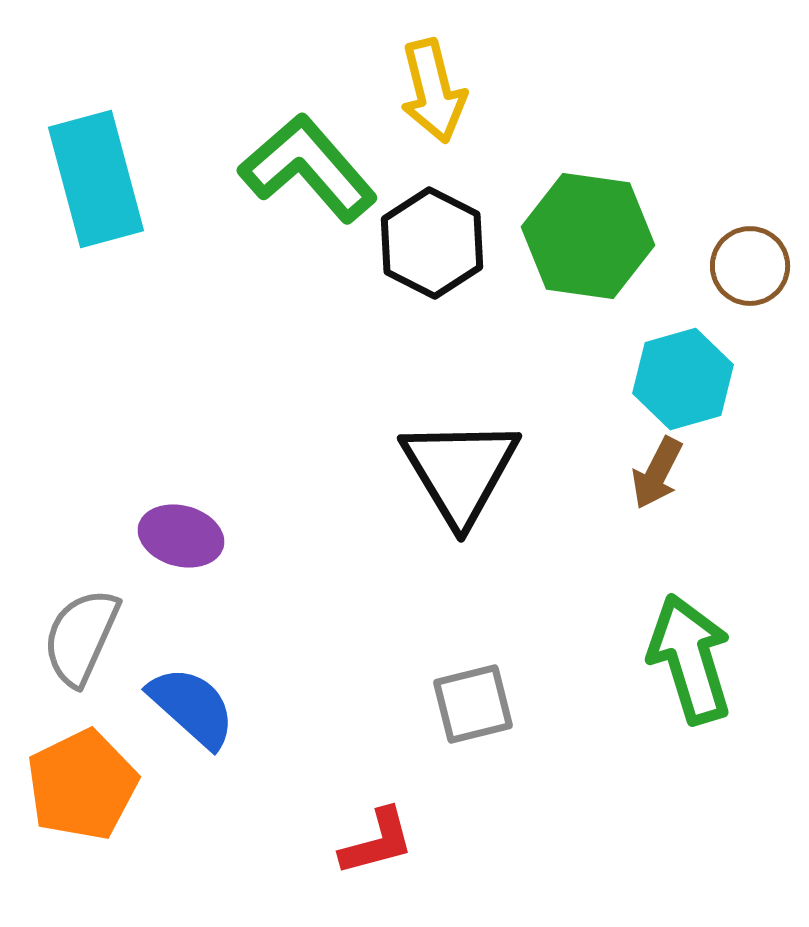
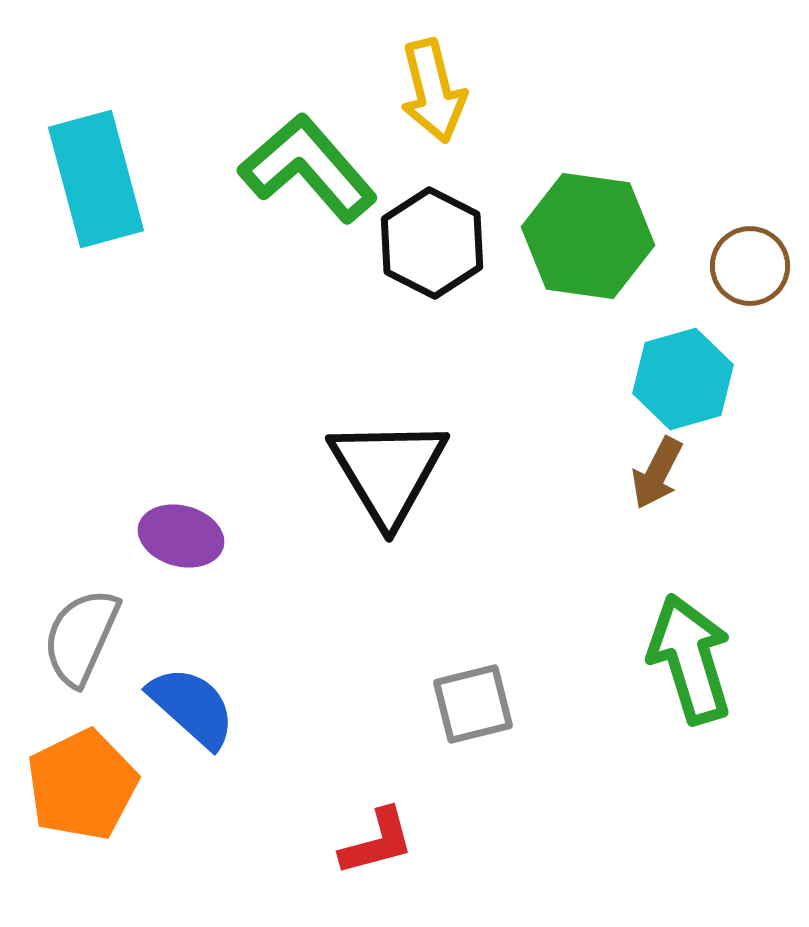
black triangle: moved 72 px left
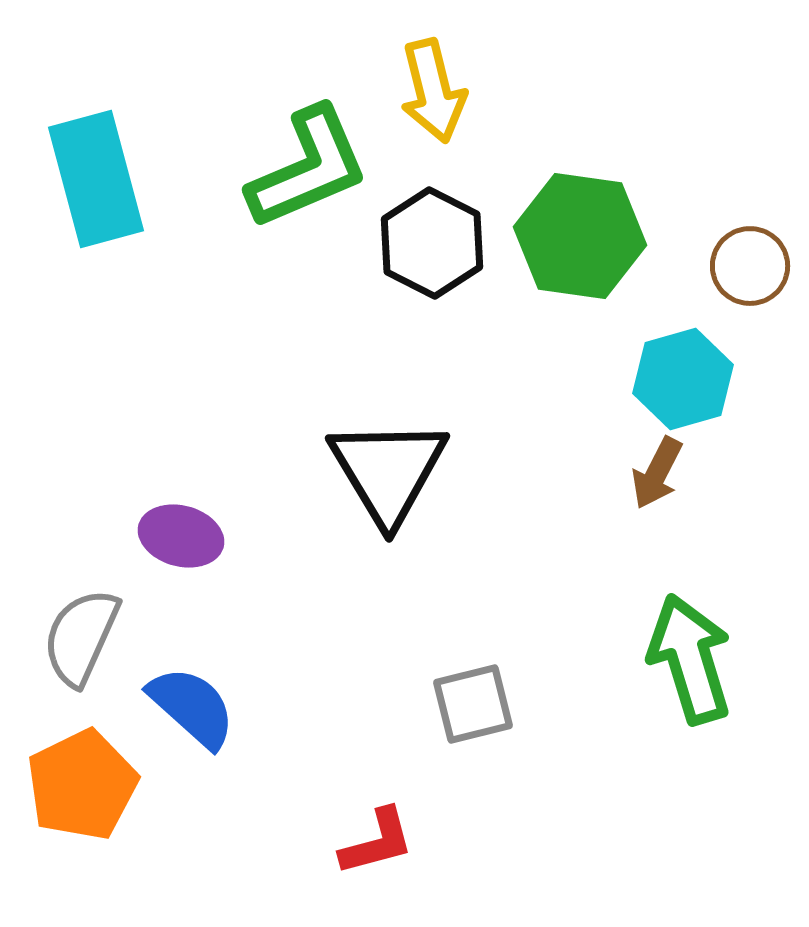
green L-shape: rotated 108 degrees clockwise
green hexagon: moved 8 px left
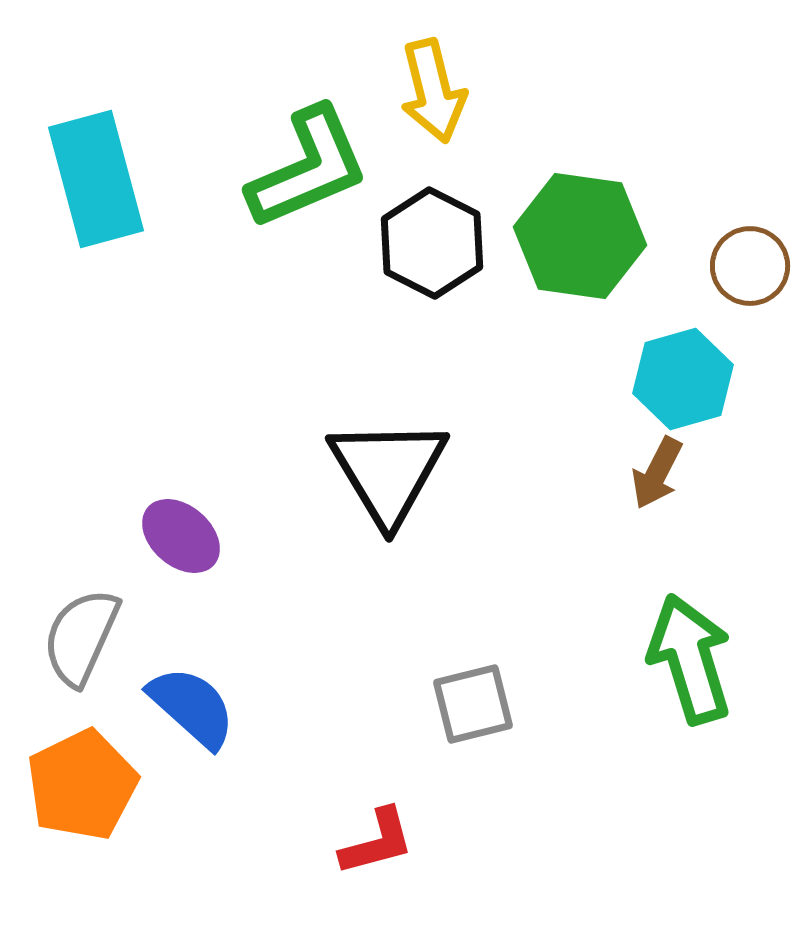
purple ellipse: rotated 26 degrees clockwise
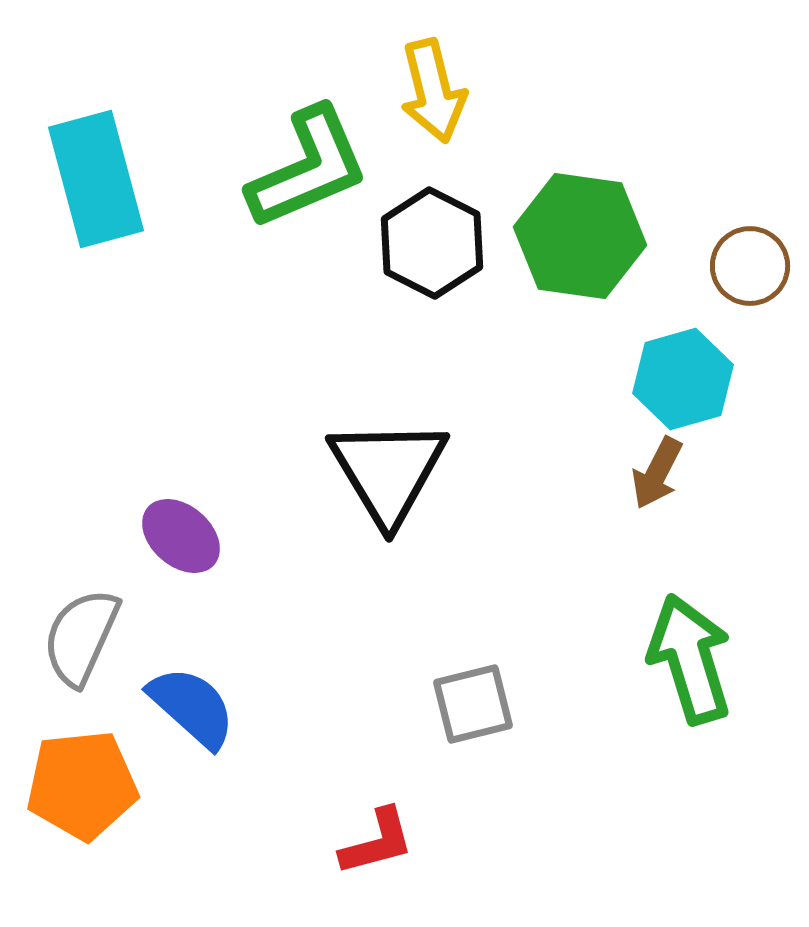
orange pentagon: rotated 20 degrees clockwise
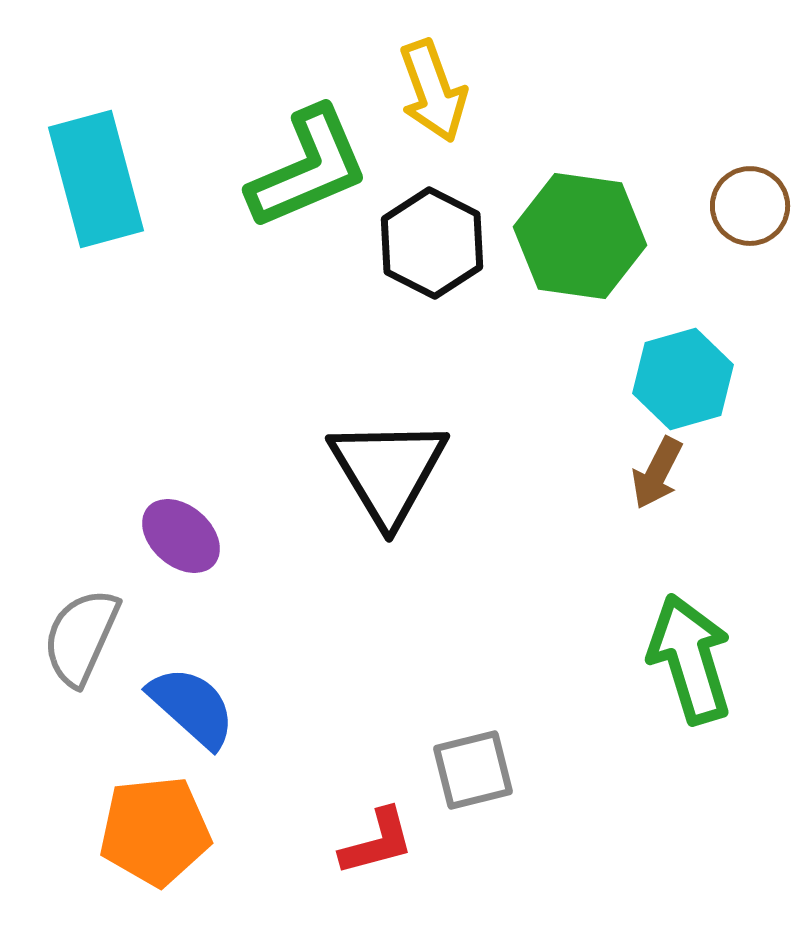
yellow arrow: rotated 6 degrees counterclockwise
brown circle: moved 60 px up
gray square: moved 66 px down
orange pentagon: moved 73 px right, 46 px down
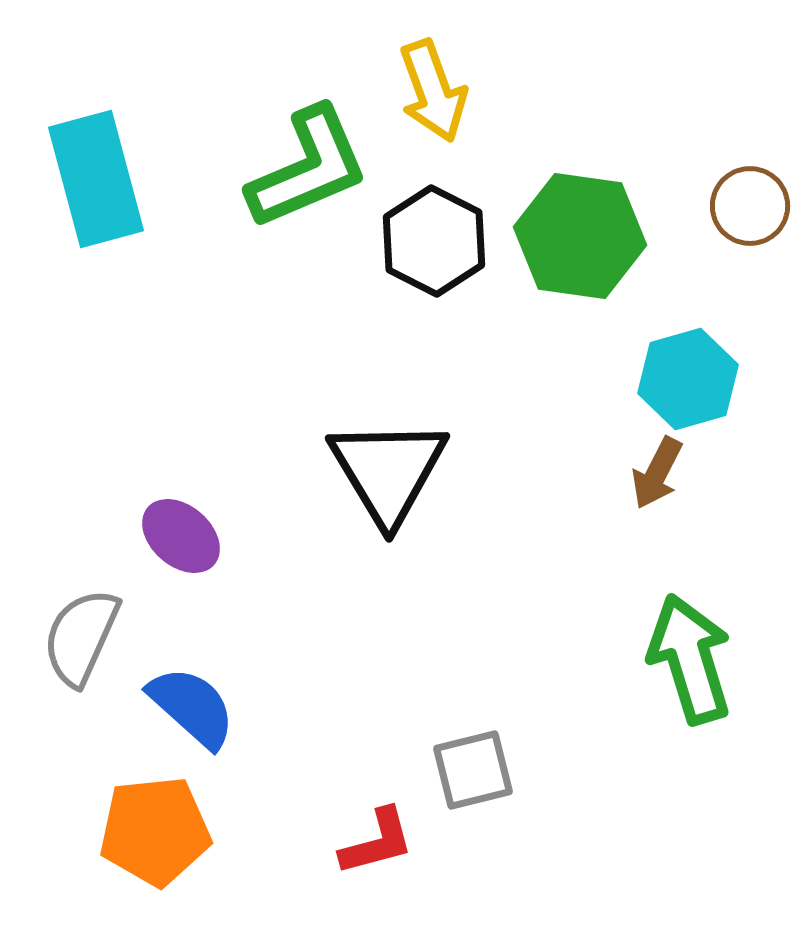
black hexagon: moved 2 px right, 2 px up
cyan hexagon: moved 5 px right
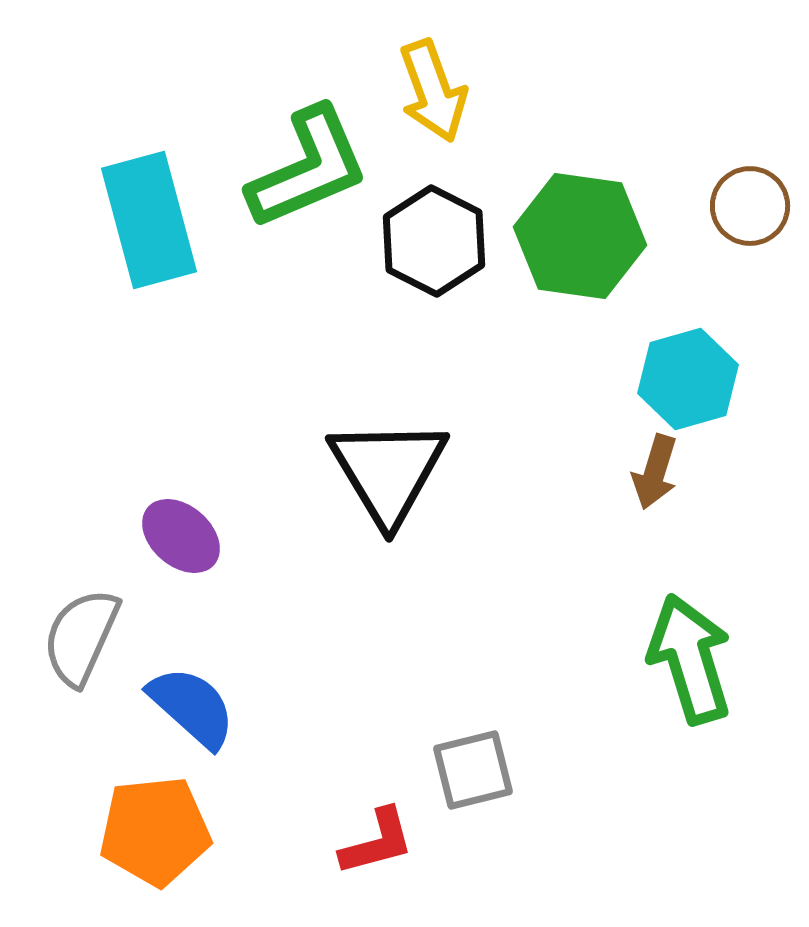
cyan rectangle: moved 53 px right, 41 px down
brown arrow: moved 2 px left, 1 px up; rotated 10 degrees counterclockwise
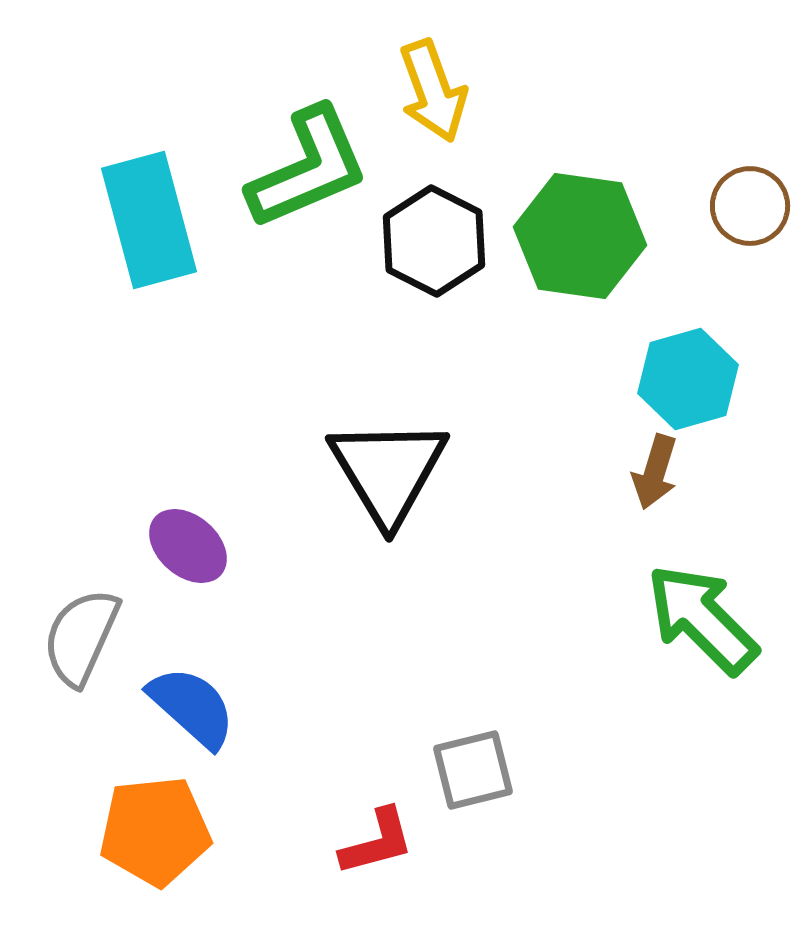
purple ellipse: moved 7 px right, 10 px down
green arrow: moved 12 px right, 40 px up; rotated 28 degrees counterclockwise
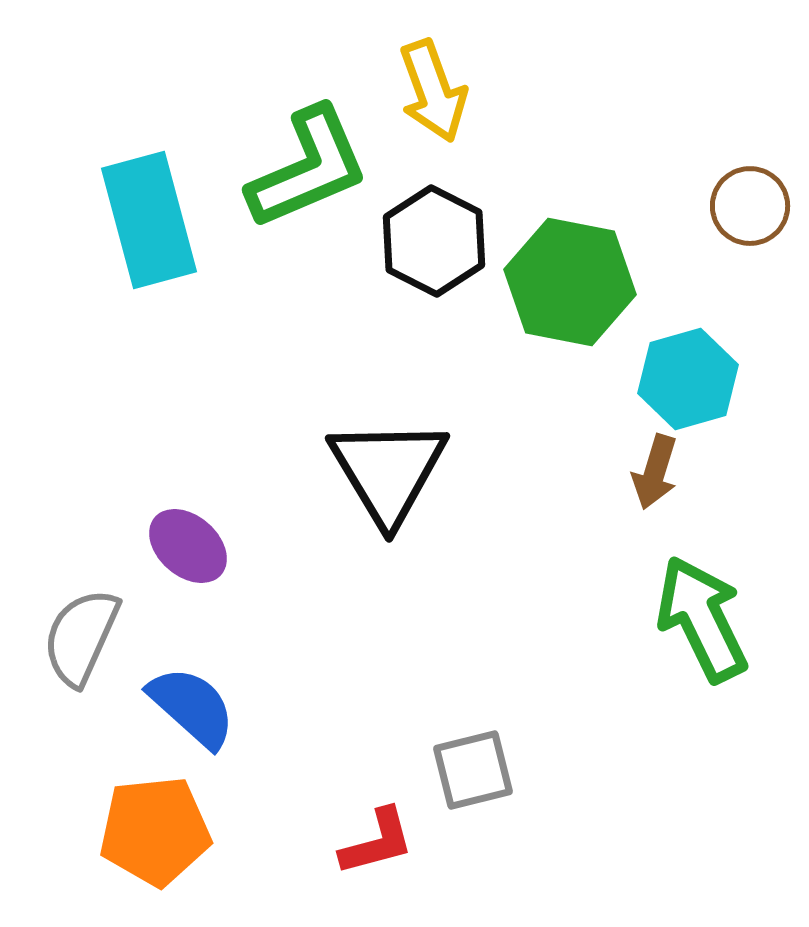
green hexagon: moved 10 px left, 46 px down; rotated 3 degrees clockwise
green arrow: rotated 19 degrees clockwise
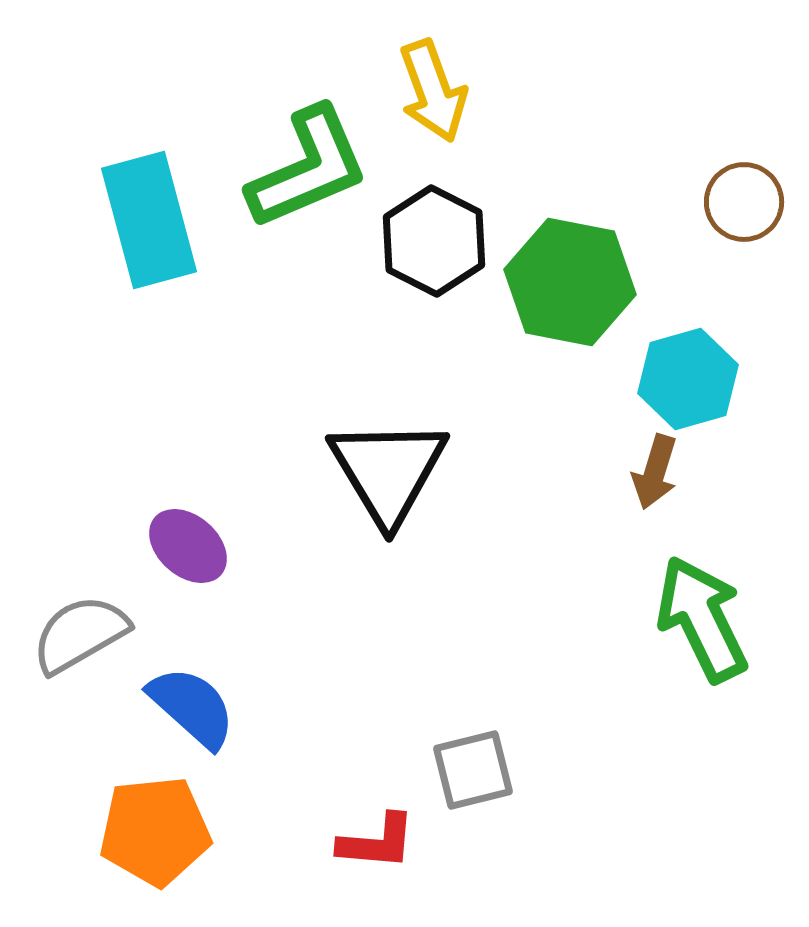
brown circle: moved 6 px left, 4 px up
gray semicircle: moved 1 px left, 3 px up; rotated 36 degrees clockwise
red L-shape: rotated 20 degrees clockwise
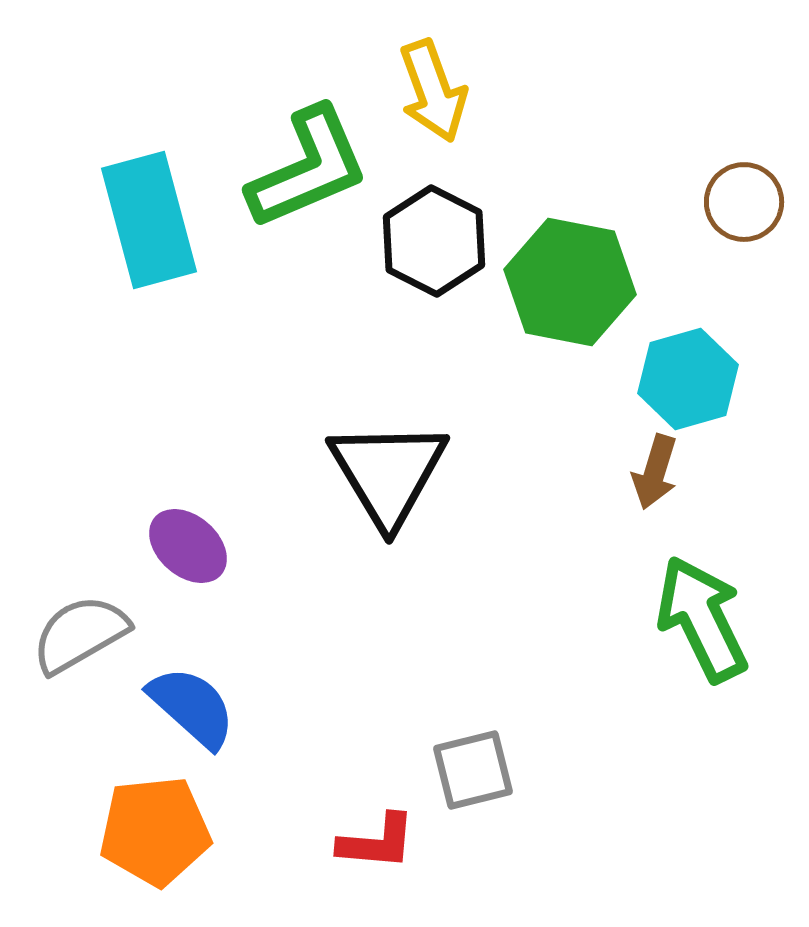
black triangle: moved 2 px down
